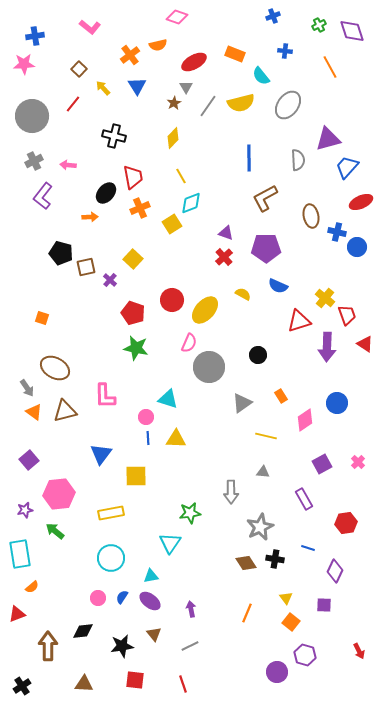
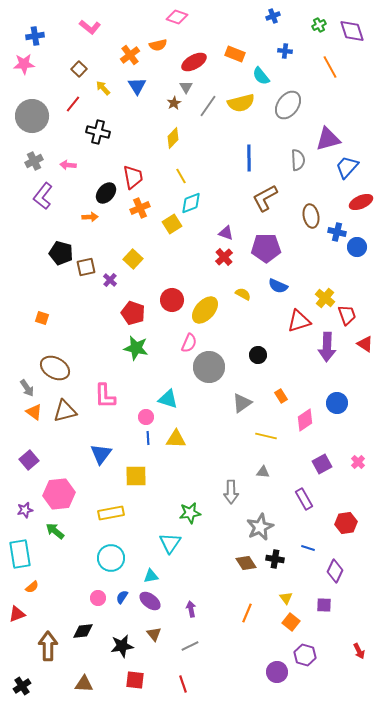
black cross at (114, 136): moved 16 px left, 4 px up
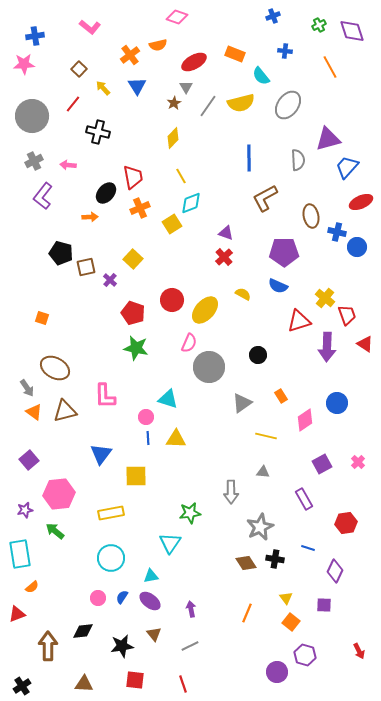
purple pentagon at (266, 248): moved 18 px right, 4 px down
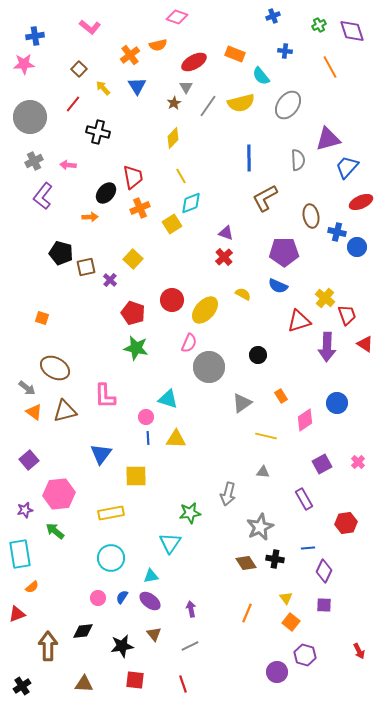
gray circle at (32, 116): moved 2 px left, 1 px down
gray arrow at (27, 388): rotated 18 degrees counterclockwise
gray arrow at (231, 492): moved 3 px left, 2 px down; rotated 15 degrees clockwise
blue line at (308, 548): rotated 24 degrees counterclockwise
purple diamond at (335, 571): moved 11 px left
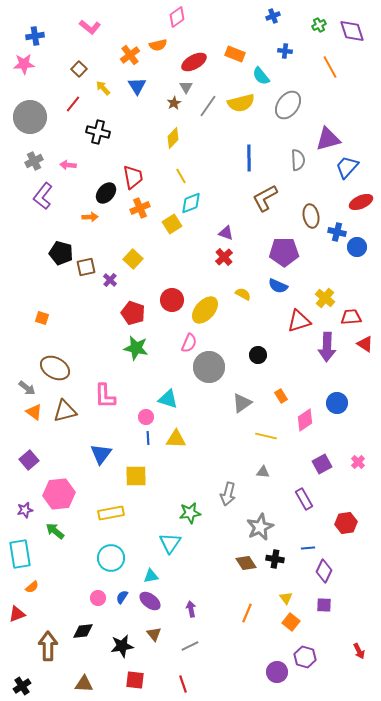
pink diamond at (177, 17): rotated 55 degrees counterclockwise
red trapezoid at (347, 315): moved 4 px right, 2 px down; rotated 75 degrees counterclockwise
purple hexagon at (305, 655): moved 2 px down
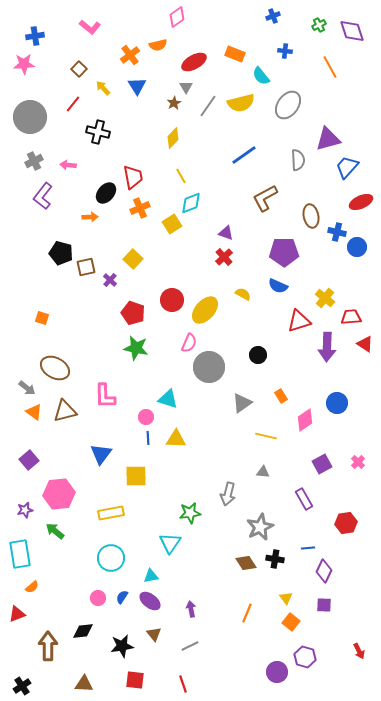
blue line at (249, 158): moved 5 px left, 3 px up; rotated 56 degrees clockwise
